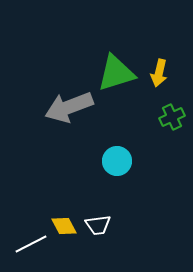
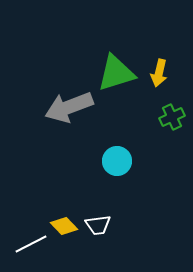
yellow diamond: rotated 16 degrees counterclockwise
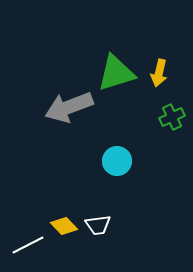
white line: moved 3 px left, 1 px down
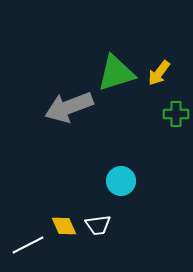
yellow arrow: rotated 24 degrees clockwise
green cross: moved 4 px right, 3 px up; rotated 25 degrees clockwise
cyan circle: moved 4 px right, 20 px down
yellow diamond: rotated 20 degrees clockwise
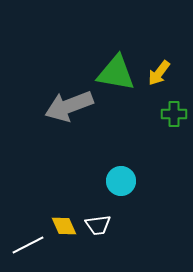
green triangle: rotated 27 degrees clockwise
gray arrow: moved 1 px up
green cross: moved 2 px left
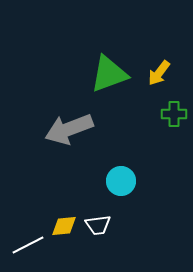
green triangle: moved 7 px left, 1 px down; rotated 30 degrees counterclockwise
gray arrow: moved 23 px down
yellow diamond: rotated 72 degrees counterclockwise
